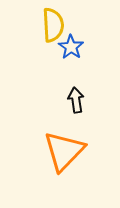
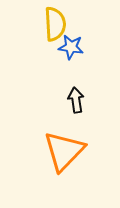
yellow semicircle: moved 2 px right, 1 px up
blue star: rotated 25 degrees counterclockwise
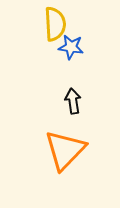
black arrow: moved 3 px left, 1 px down
orange triangle: moved 1 px right, 1 px up
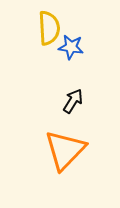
yellow semicircle: moved 6 px left, 4 px down
black arrow: rotated 40 degrees clockwise
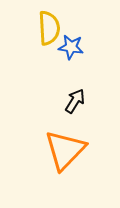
black arrow: moved 2 px right
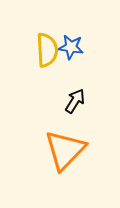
yellow semicircle: moved 2 px left, 22 px down
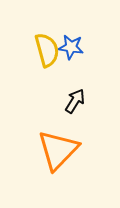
yellow semicircle: rotated 12 degrees counterclockwise
orange triangle: moved 7 px left
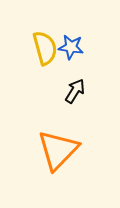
yellow semicircle: moved 2 px left, 2 px up
black arrow: moved 10 px up
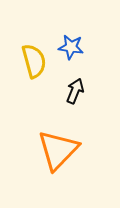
yellow semicircle: moved 11 px left, 13 px down
black arrow: rotated 10 degrees counterclockwise
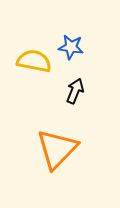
yellow semicircle: rotated 64 degrees counterclockwise
orange triangle: moved 1 px left, 1 px up
